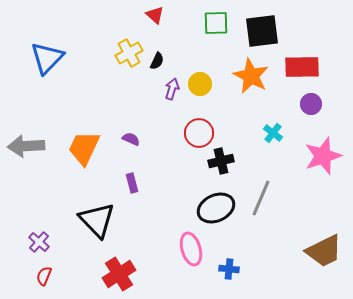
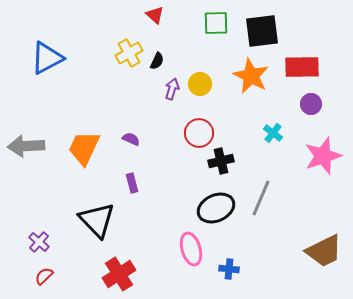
blue triangle: rotated 18 degrees clockwise
red semicircle: rotated 24 degrees clockwise
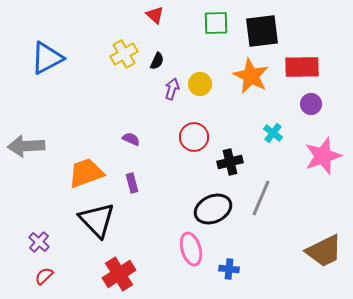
yellow cross: moved 5 px left, 1 px down
red circle: moved 5 px left, 4 px down
orange trapezoid: moved 2 px right, 25 px down; rotated 45 degrees clockwise
black cross: moved 9 px right, 1 px down
black ellipse: moved 3 px left, 1 px down
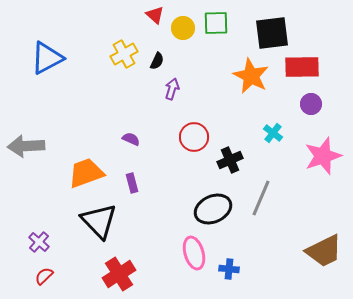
black square: moved 10 px right, 2 px down
yellow circle: moved 17 px left, 56 px up
black cross: moved 2 px up; rotated 10 degrees counterclockwise
black triangle: moved 2 px right, 1 px down
pink ellipse: moved 3 px right, 4 px down
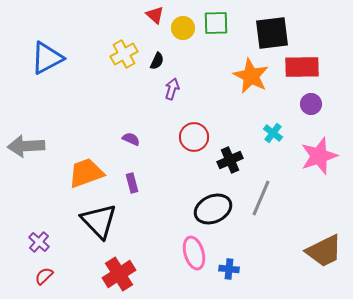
pink star: moved 4 px left
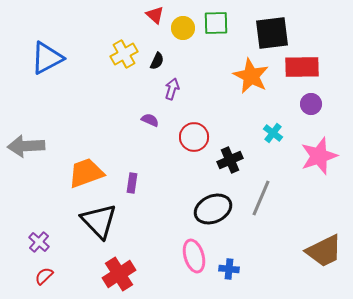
purple semicircle: moved 19 px right, 19 px up
purple rectangle: rotated 24 degrees clockwise
pink ellipse: moved 3 px down
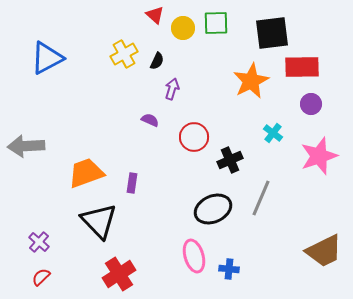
orange star: moved 5 px down; rotated 18 degrees clockwise
red semicircle: moved 3 px left, 1 px down
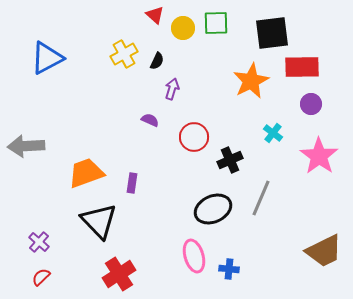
pink star: rotated 18 degrees counterclockwise
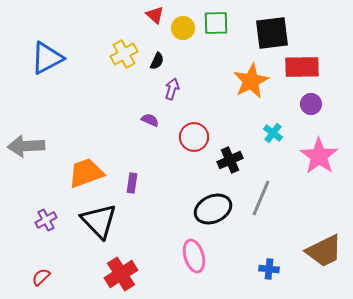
purple cross: moved 7 px right, 22 px up; rotated 20 degrees clockwise
blue cross: moved 40 px right
red cross: moved 2 px right
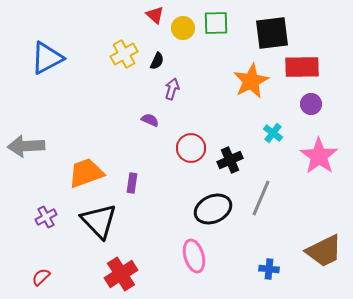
red circle: moved 3 px left, 11 px down
purple cross: moved 3 px up
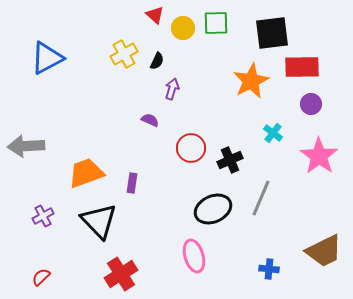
purple cross: moved 3 px left, 1 px up
